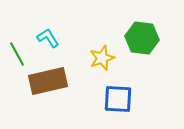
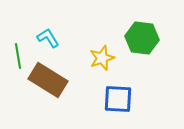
green line: moved 1 px right, 2 px down; rotated 20 degrees clockwise
brown rectangle: moved 1 px up; rotated 45 degrees clockwise
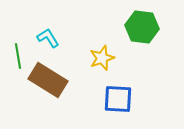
green hexagon: moved 11 px up
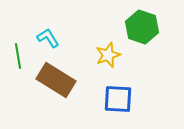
green hexagon: rotated 12 degrees clockwise
yellow star: moved 6 px right, 3 px up
brown rectangle: moved 8 px right
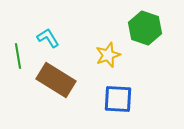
green hexagon: moved 3 px right, 1 px down
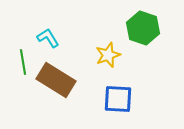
green hexagon: moved 2 px left
green line: moved 5 px right, 6 px down
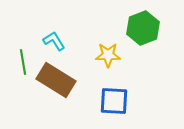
green hexagon: rotated 20 degrees clockwise
cyan L-shape: moved 6 px right, 3 px down
yellow star: rotated 20 degrees clockwise
blue square: moved 4 px left, 2 px down
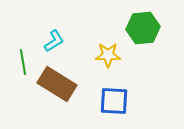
green hexagon: rotated 16 degrees clockwise
cyan L-shape: rotated 90 degrees clockwise
brown rectangle: moved 1 px right, 4 px down
